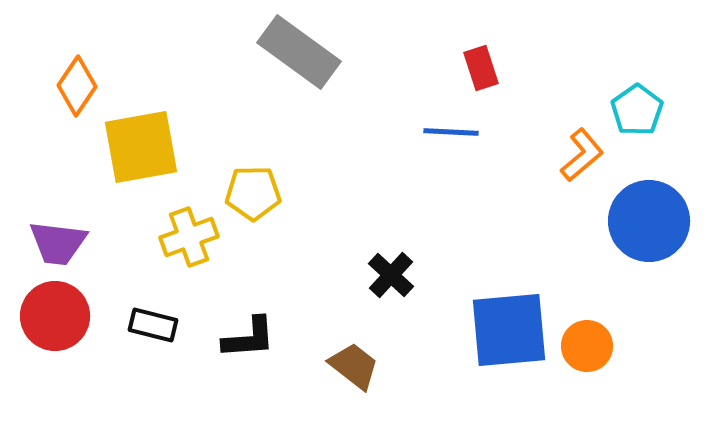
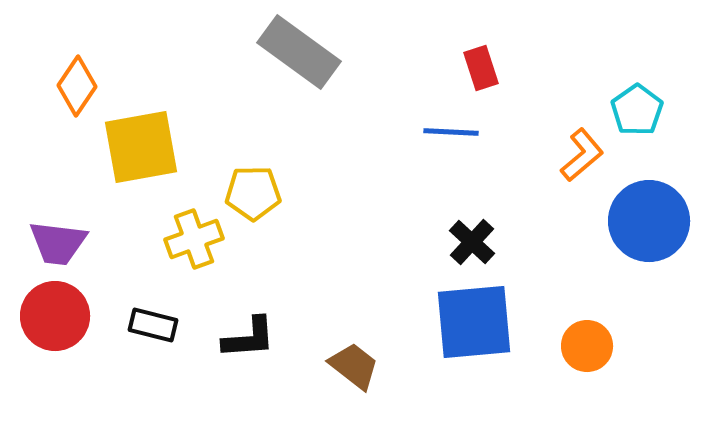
yellow cross: moved 5 px right, 2 px down
black cross: moved 81 px right, 33 px up
blue square: moved 35 px left, 8 px up
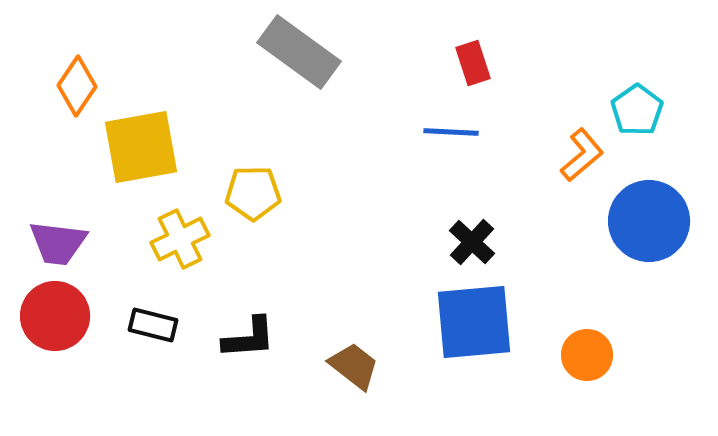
red rectangle: moved 8 px left, 5 px up
yellow cross: moved 14 px left; rotated 6 degrees counterclockwise
orange circle: moved 9 px down
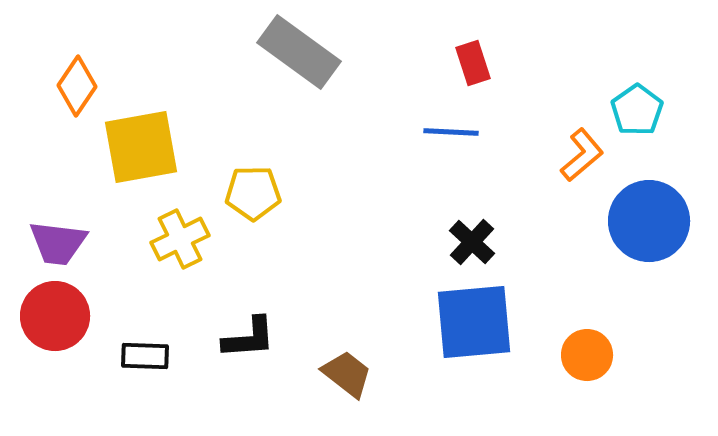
black rectangle: moved 8 px left, 31 px down; rotated 12 degrees counterclockwise
brown trapezoid: moved 7 px left, 8 px down
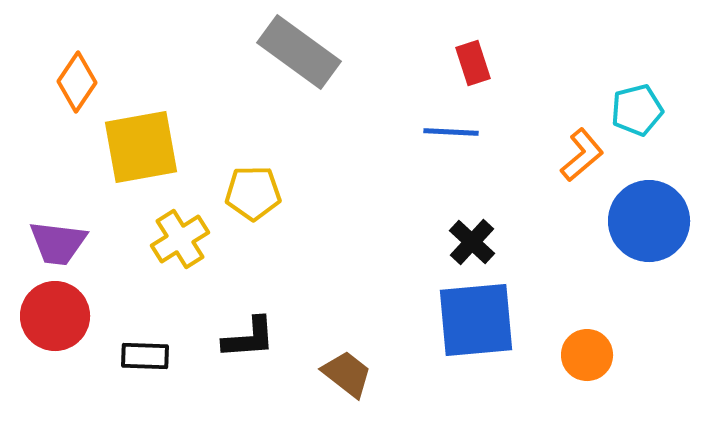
orange diamond: moved 4 px up
cyan pentagon: rotated 21 degrees clockwise
yellow cross: rotated 6 degrees counterclockwise
blue square: moved 2 px right, 2 px up
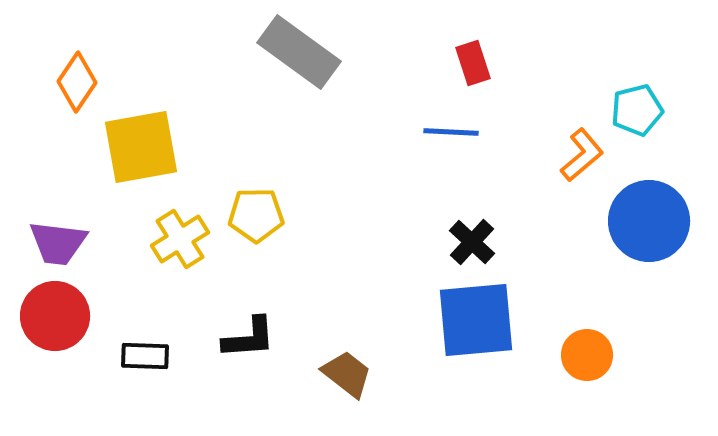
yellow pentagon: moved 3 px right, 22 px down
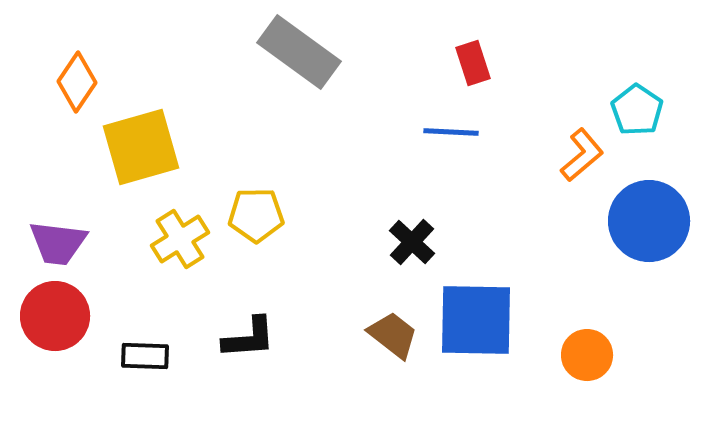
cyan pentagon: rotated 24 degrees counterclockwise
yellow square: rotated 6 degrees counterclockwise
black cross: moved 60 px left
blue square: rotated 6 degrees clockwise
brown trapezoid: moved 46 px right, 39 px up
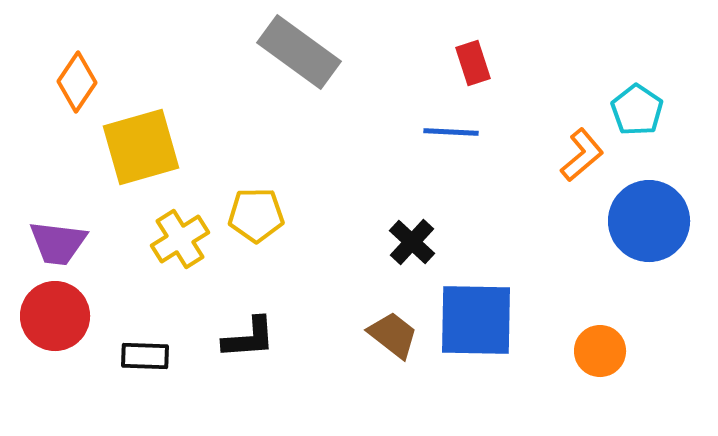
orange circle: moved 13 px right, 4 px up
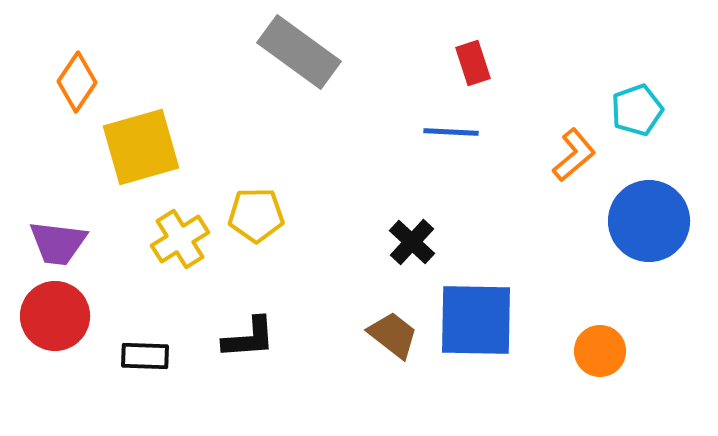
cyan pentagon: rotated 18 degrees clockwise
orange L-shape: moved 8 px left
